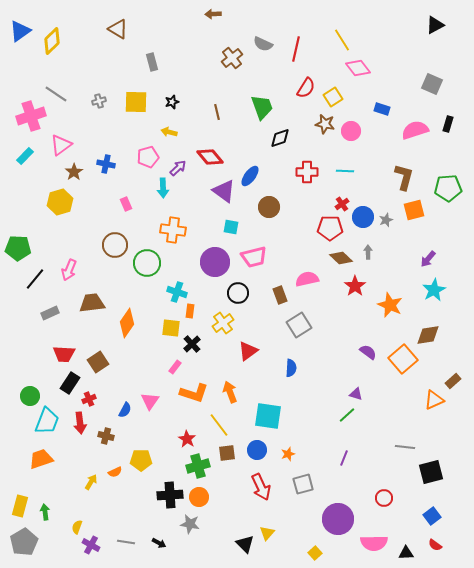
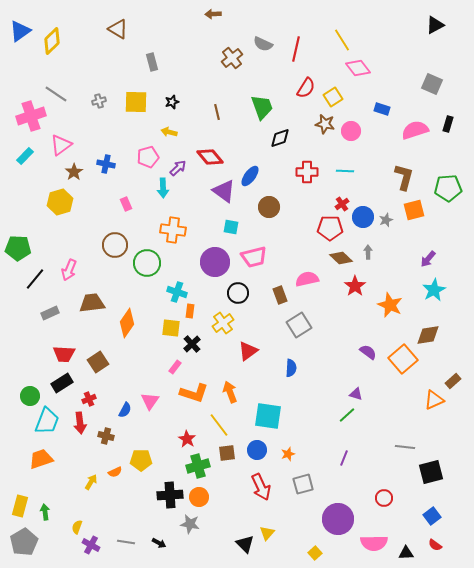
black rectangle at (70, 383): moved 8 px left; rotated 25 degrees clockwise
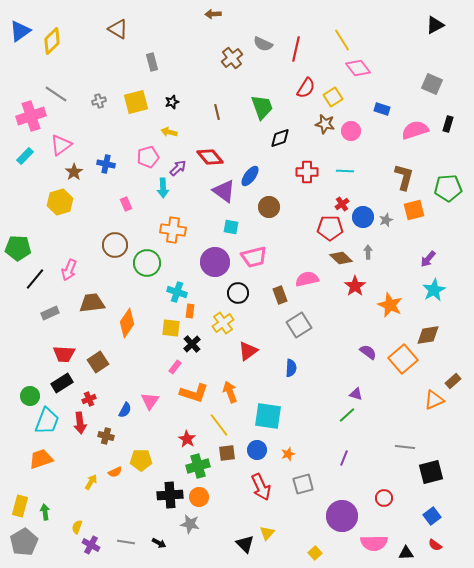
yellow square at (136, 102): rotated 15 degrees counterclockwise
purple circle at (338, 519): moved 4 px right, 3 px up
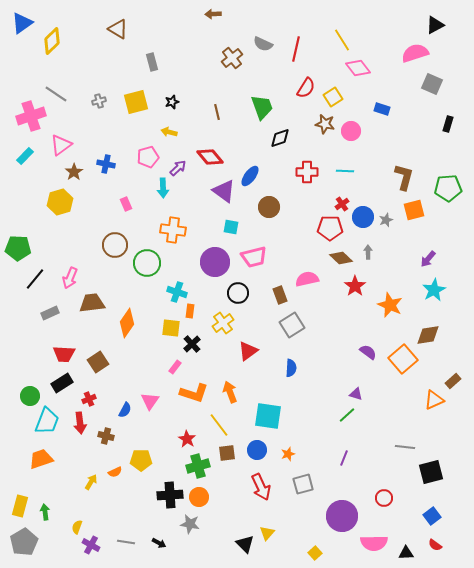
blue triangle at (20, 31): moved 2 px right, 8 px up
pink semicircle at (415, 130): moved 77 px up
pink arrow at (69, 270): moved 1 px right, 8 px down
gray square at (299, 325): moved 7 px left
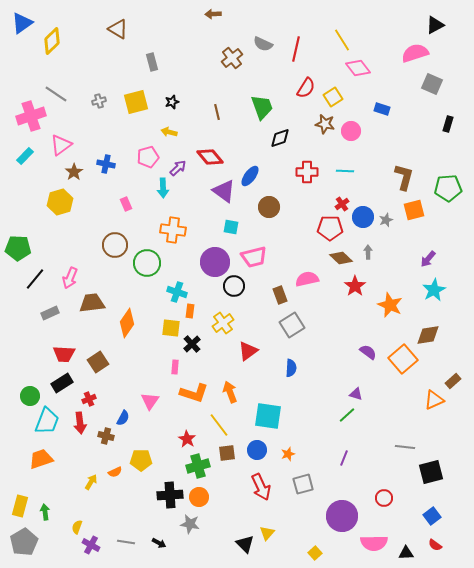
black circle at (238, 293): moved 4 px left, 7 px up
pink rectangle at (175, 367): rotated 32 degrees counterclockwise
blue semicircle at (125, 410): moved 2 px left, 8 px down
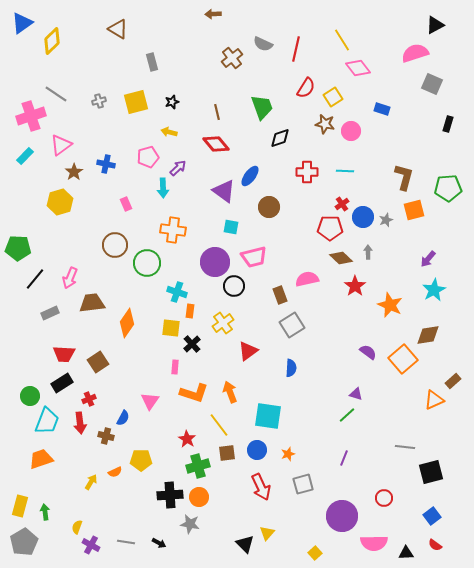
red diamond at (210, 157): moved 6 px right, 13 px up
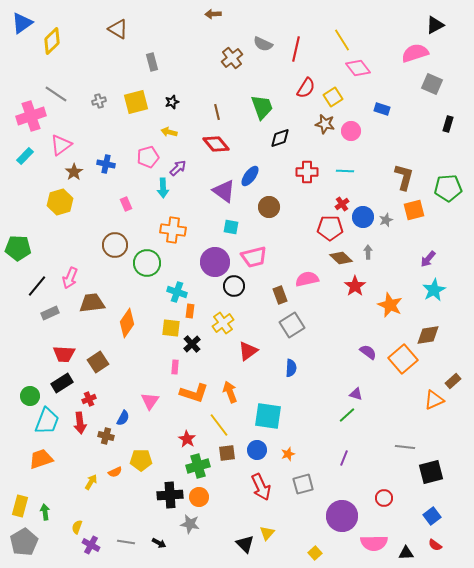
black line at (35, 279): moved 2 px right, 7 px down
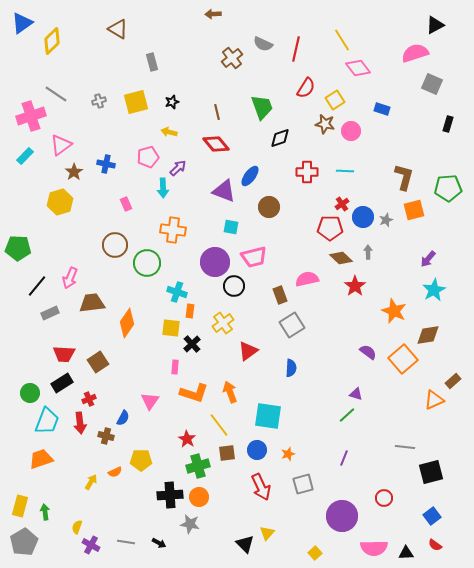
yellow square at (333, 97): moved 2 px right, 3 px down
purple triangle at (224, 191): rotated 15 degrees counterclockwise
orange star at (390, 305): moved 4 px right, 6 px down
green circle at (30, 396): moved 3 px up
pink semicircle at (374, 543): moved 5 px down
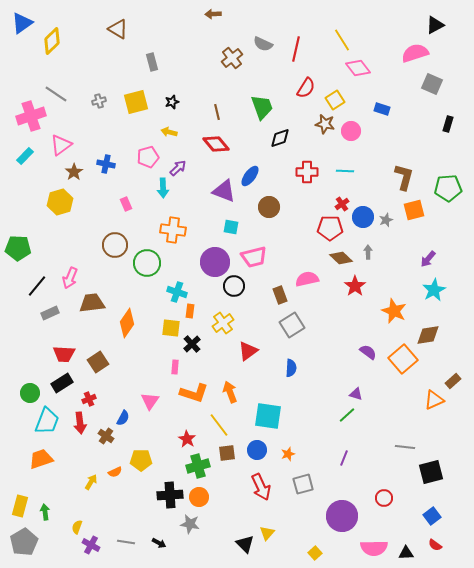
brown cross at (106, 436): rotated 21 degrees clockwise
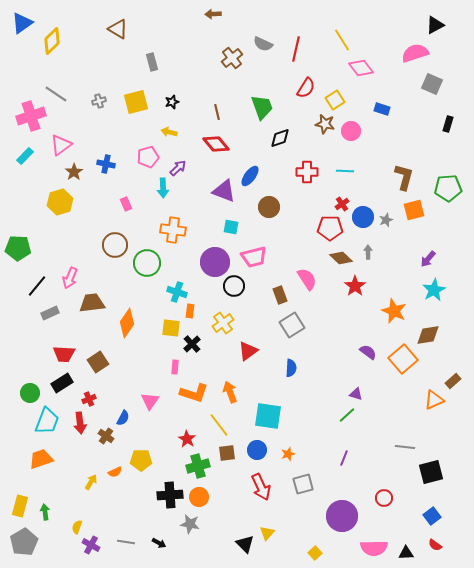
pink diamond at (358, 68): moved 3 px right
pink semicircle at (307, 279): rotated 70 degrees clockwise
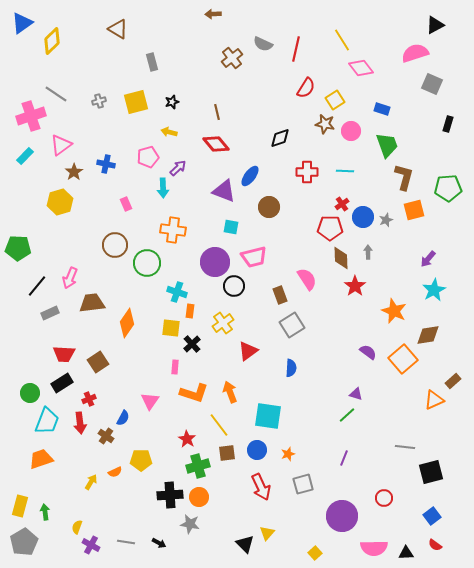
green trapezoid at (262, 107): moved 125 px right, 38 px down
brown diamond at (341, 258): rotated 45 degrees clockwise
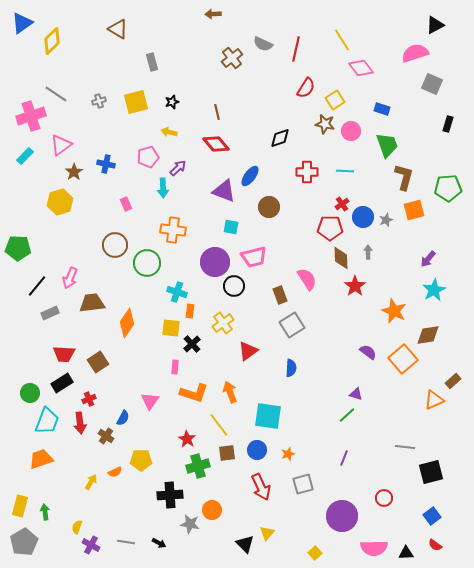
orange circle at (199, 497): moved 13 px right, 13 px down
